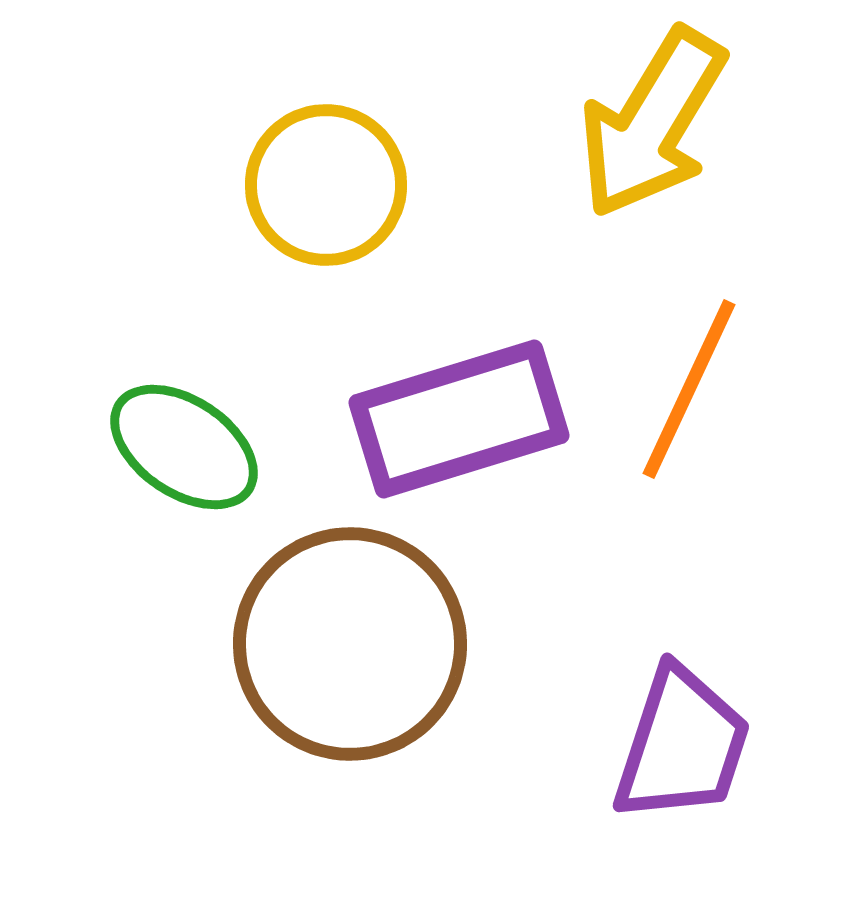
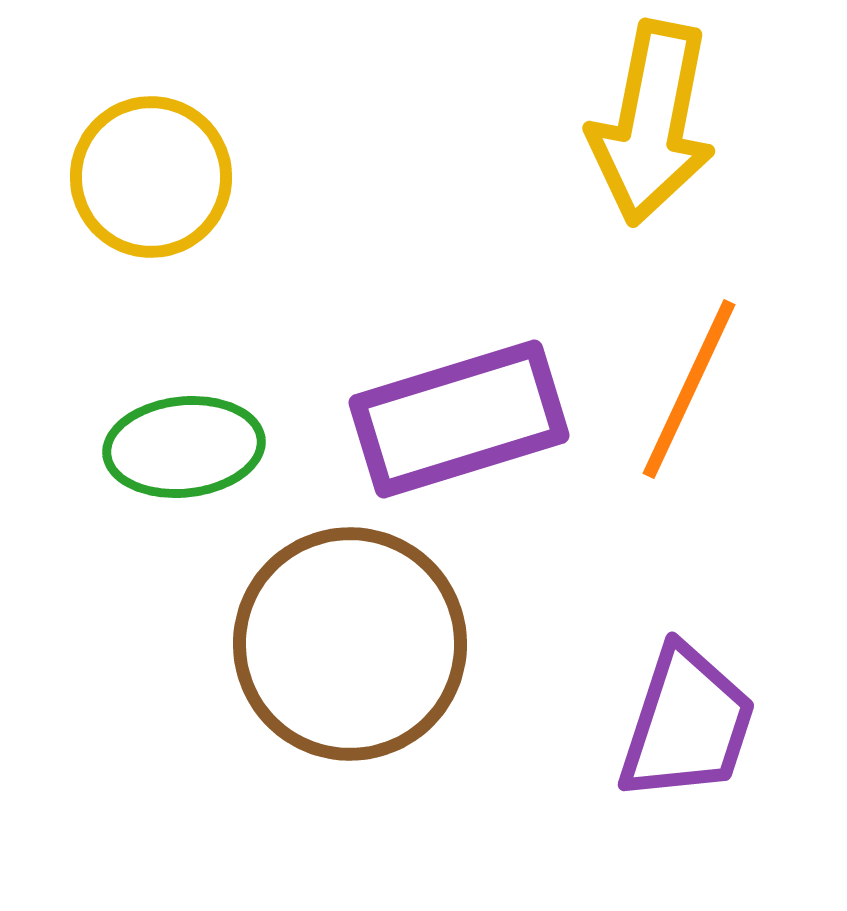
yellow arrow: rotated 20 degrees counterclockwise
yellow circle: moved 175 px left, 8 px up
green ellipse: rotated 40 degrees counterclockwise
purple trapezoid: moved 5 px right, 21 px up
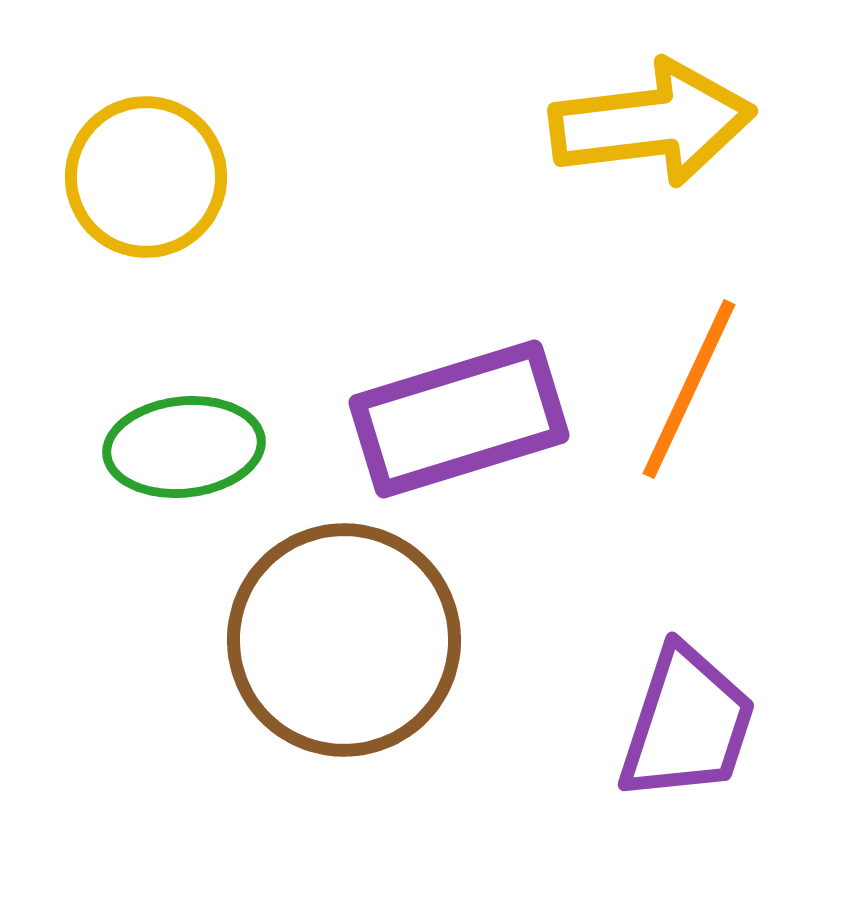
yellow arrow: rotated 108 degrees counterclockwise
yellow circle: moved 5 px left
brown circle: moved 6 px left, 4 px up
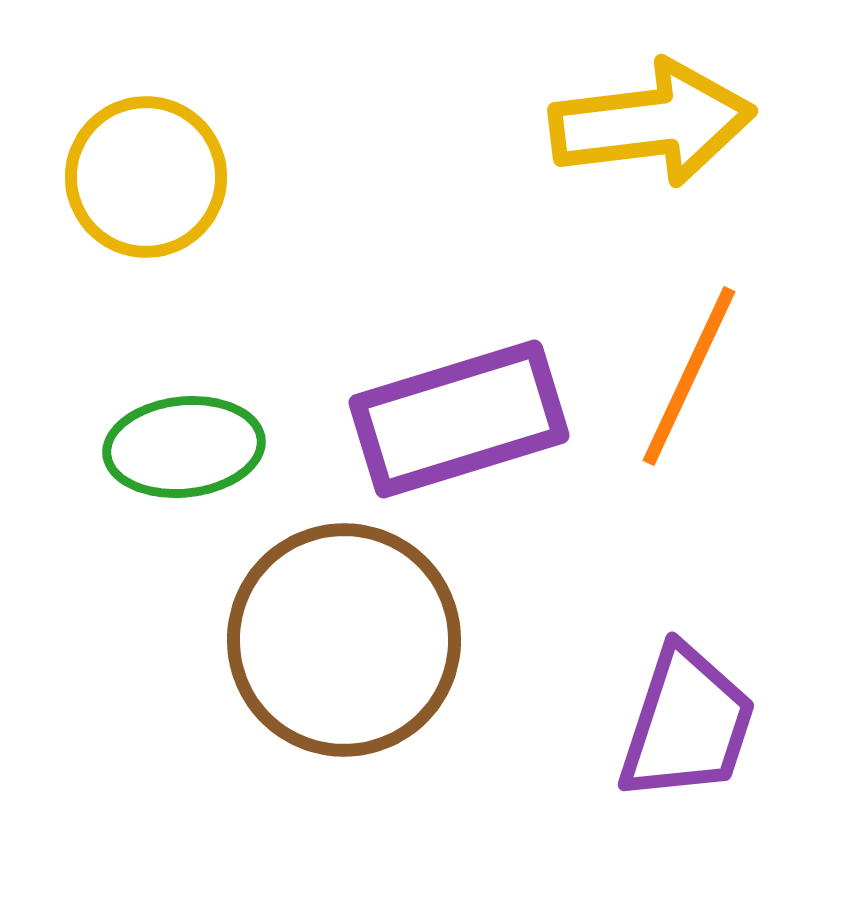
orange line: moved 13 px up
